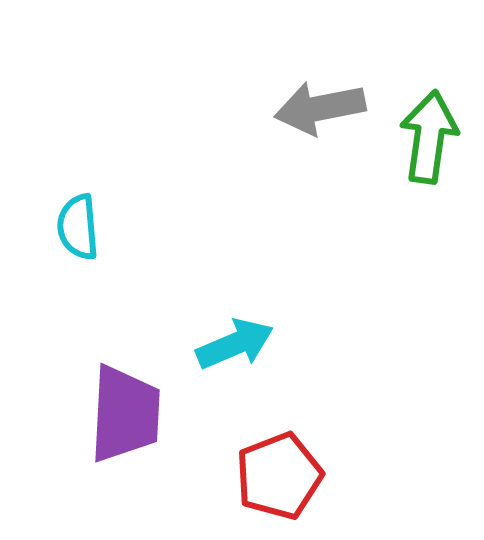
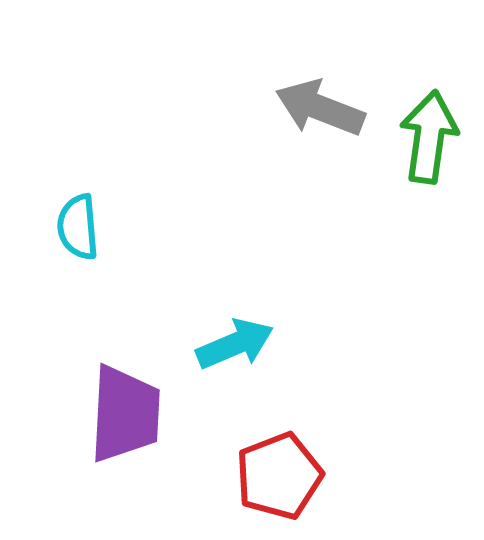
gray arrow: rotated 32 degrees clockwise
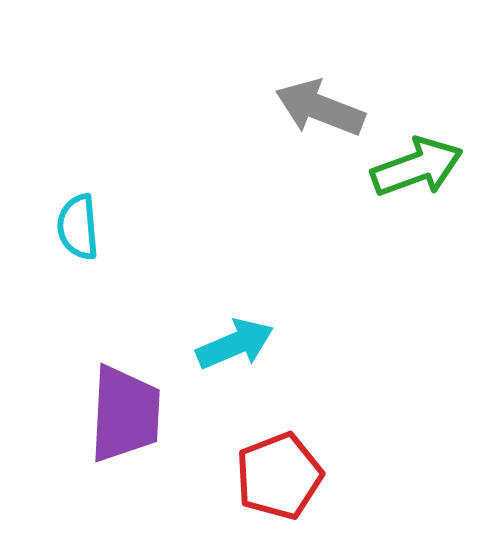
green arrow: moved 12 px left, 30 px down; rotated 62 degrees clockwise
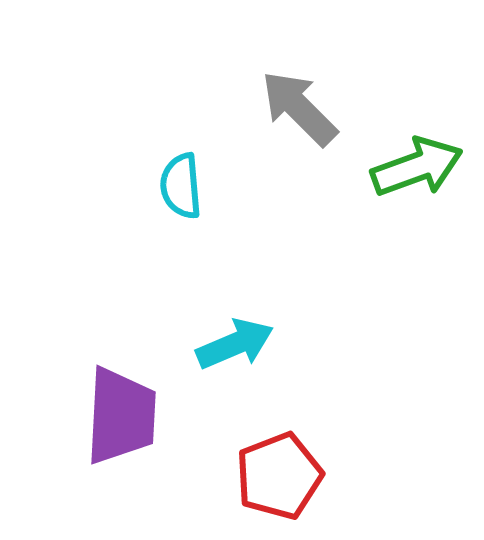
gray arrow: moved 21 px left; rotated 24 degrees clockwise
cyan semicircle: moved 103 px right, 41 px up
purple trapezoid: moved 4 px left, 2 px down
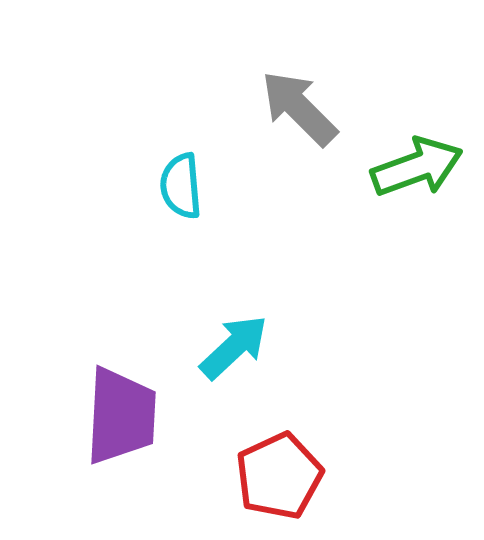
cyan arrow: moved 1 px left, 3 px down; rotated 20 degrees counterclockwise
red pentagon: rotated 4 degrees counterclockwise
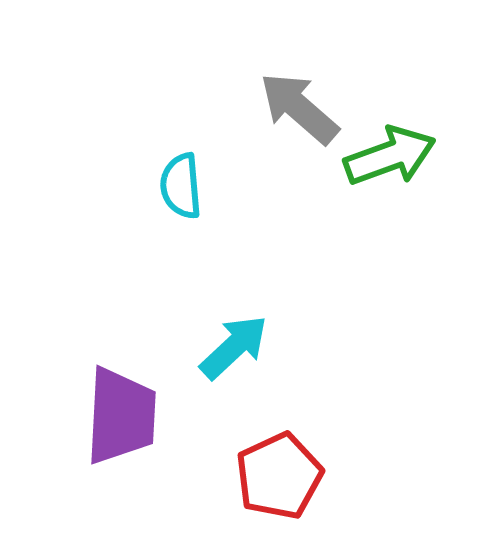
gray arrow: rotated 4 degrees counterclockwise
green arrow: moved 27 px left, 11 px up
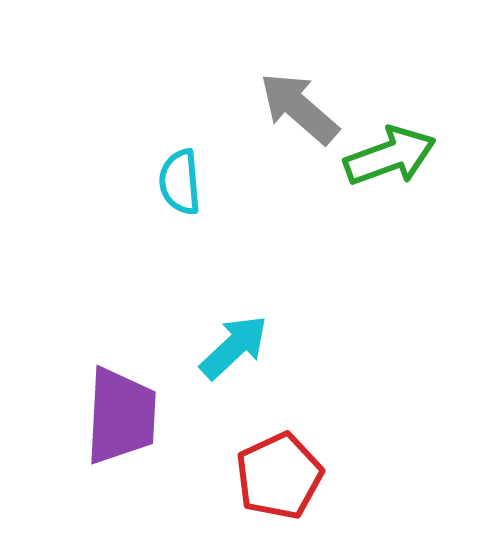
cyan semicircle: moved 1 px left, 4 px up
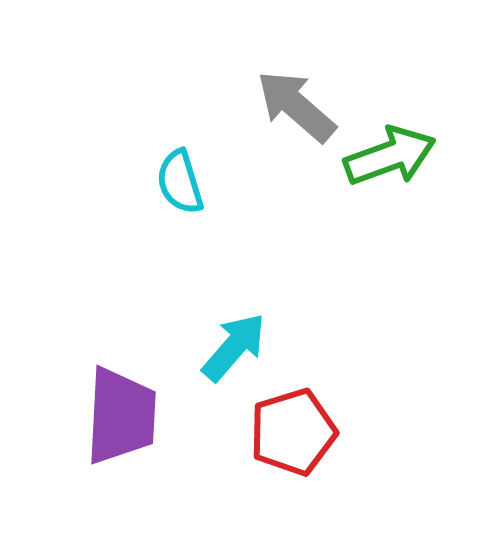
gray arrow: moved 3 px left, 2 px up
cyan semicircle: rotated 12 degrees counterclockwise
cyan arrow: rotated 6 degrees counterclockwise
red pentagon: moved 14 px right, 44 px up; rotated 8 degrees clockwise
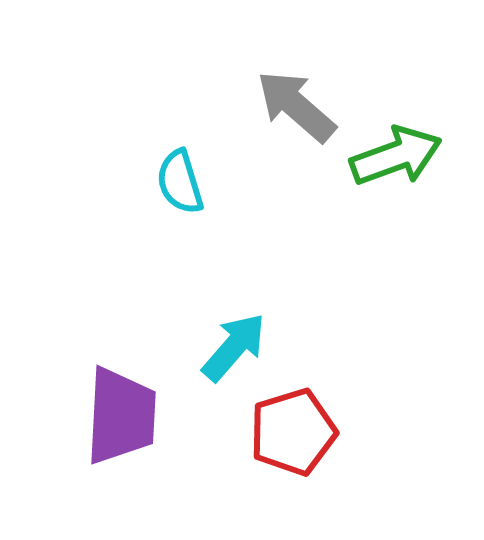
green arrow: moved 6 px right
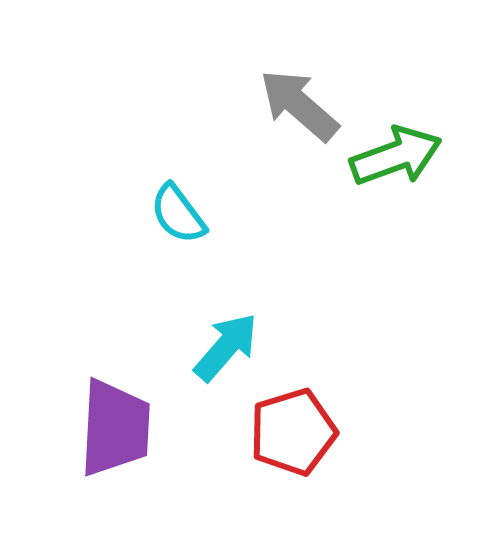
gray arrow: moved 3 px right, 1 px up
cyan semicircle: moved 2 px left, 32 px down; rotated 20 degrees counterclockwise
cyan arrow: moved 8 px left
purple trapezoid: moved 6 px left, 12 px down
